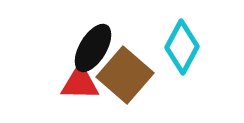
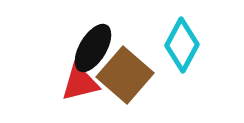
cyan diamond: moved 2 px up
red triangle: rotated 15 degrees counterclockwise
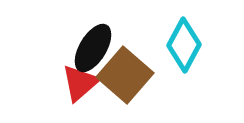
cyan diamond: moved 2 px right
red triangle: rotated 27 degrees counterclockwise
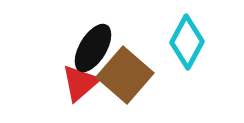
cyan diamond: moved 3 px right, 3 px up
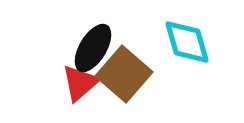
cyan diamond: rotated 44 degrees counterclockwise
brown square: moved 1 px left, 1 px up
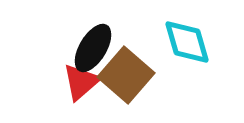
brown square: moved 2 px right, 1 px down
red triangle: moved 1 px right, 1 px up
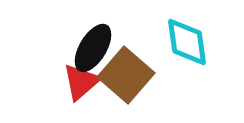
cyan diamond: rotated 8 degrees clockwise
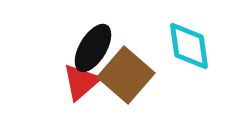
cyan diamond: moved 2 px right, 4 px down
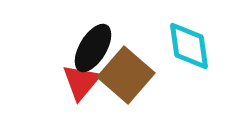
red triangle: rotated 9 degrees counterclockwise
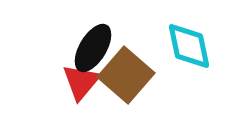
cyan diamond: rotated 4 degrees counterclockwise
